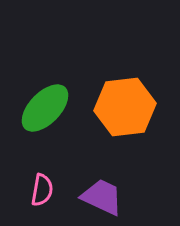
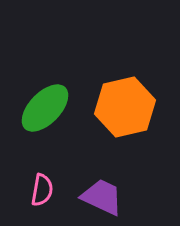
orange hexagon: rotated 6 degrees counterclockwise
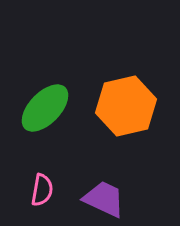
orange hexagon: moved 1 px right, 1 px up
purple trapezoid: moved 2 px right, 2 px down
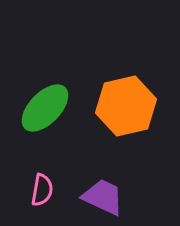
purple trapezoid: moved 1 px left, 2 px up
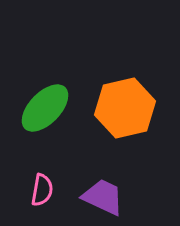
orange hexagon: moved 1 px left, 2 px down
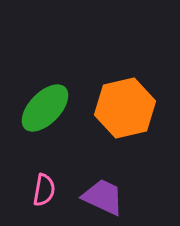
pink semicircle: moved 2 px right
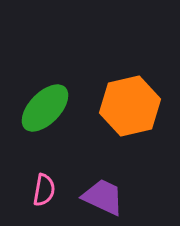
orange hexagon: moved 5 px right, 2 px up
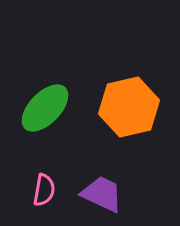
orange hexagon: moved 1 px left, 1 px down
purple trapezoid: moved 1 px left, 3 px up
